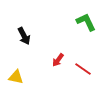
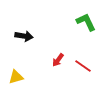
black arrow: rotated 54 degrees counterclockwise
red line: moved 3 px up
yellow triangle: rotated 28 degrees counterclockwise
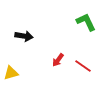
yellow triangle: moved 5 px left, 4 px up
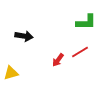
green L-shape: rotated 115 degrees clockwise
red line: moved 3 px left, 14 px up; rotated 66 degrees counterclockwise
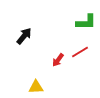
black arrow: rotated 60 degrees counterclockwise
yellow triangle: moved 25 px right, 14 px down; rotated 14 degrees clockwise
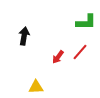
black arrow: rotated 30 degrees counterclockwise
red line: rotated 18 degrees counterclockwise
red arrow: moved 3 px up
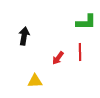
red line: rotated 42 degrees counterclockwise
red arrow: moved 1 px down
yellow triangle: moved 1 px left, 6 px up
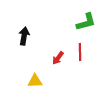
green L-shape: rotated 15 degrees counterclockwise
